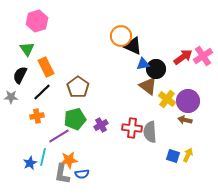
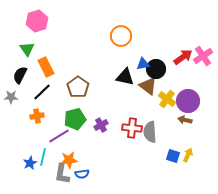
black triangle: moved 8 px left, 31 px down; rotated 12 degrees counterclockwise
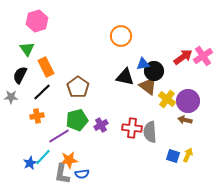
black circle: moved 2 px left, 2 px down
green pentagon: moved 2 px right, 1 px down
cyan line: rotated 30 degrees clockwise
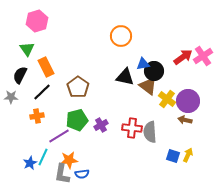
cyan line: rotated 18 degrees counterclockwise
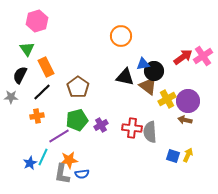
yellow cross: rotated 24 degrees clockwise
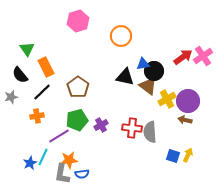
pink hexagon: moved 41 px right
black semicircle: rotated 66 degrees counterclockwise
gray star: rotated 16 degrees counterclockwise
